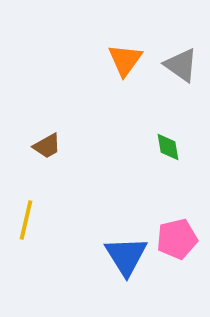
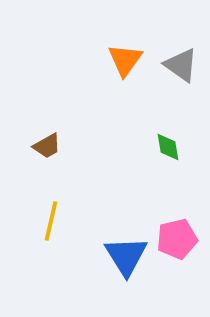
yellow line: moved 25 px right, 1 px down
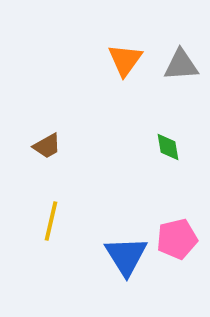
gray triangle: rotated 39 degrees counterclockwise
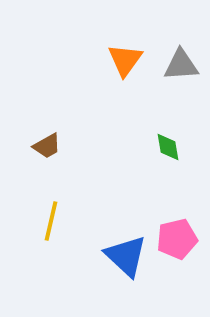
blue triangle: rotated 15 degrees counterclockwise
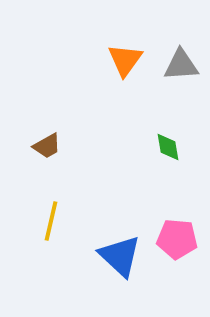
pink pentagon: rotated 18 degrees clockwise
blue triangle: moved 6 px left
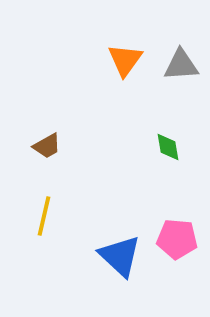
yellow line: moved 7 px left, 5 px up
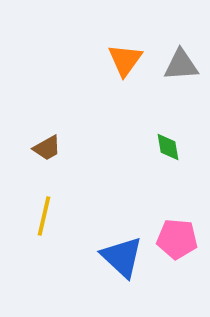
brown trapezoid: moved 2 px down
blue triangle: moved 2 px right, 1 px down
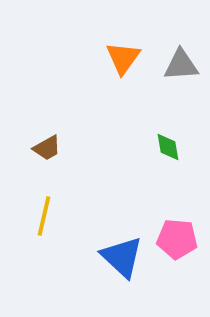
orange triangle: moved 2 px left, 2 px up
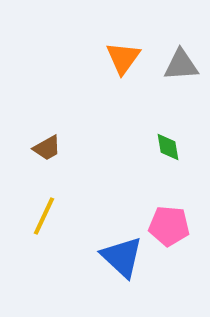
yellow line: rotated 12 degrees clockwise
pink pentagon: moved 8 px left, 13 px up
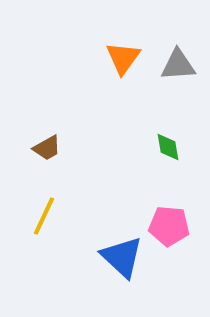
gray triangle: moved 3 px left
